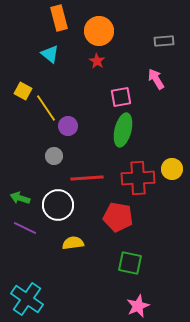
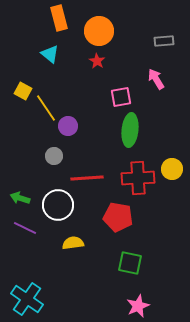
green ellipse: moved 7 px right; rotated 8 degrees counterclockwise
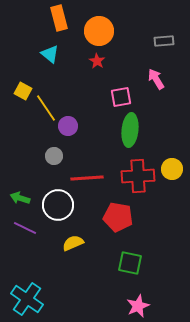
red cross: moved 2 px up
yellow semicircle: rotated 15 degrees counterclockwise
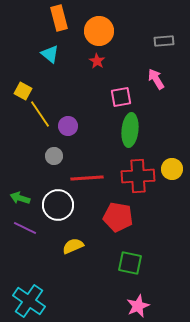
yellow line: moved 6 px left, 6 px down
yellow semicircle: moved 3 px down
cyan cross: moved 2 px right, 2 px down
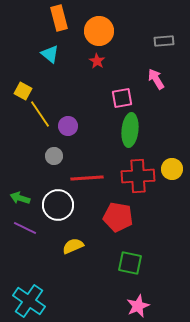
pink square: moved 1 px right, 1 px down
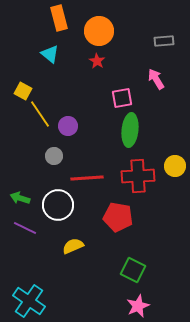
yellow circle: moved 3 px right, 3 px up
green square: moved 3 px right, 7 px down; rotated 15 degrees clockwise
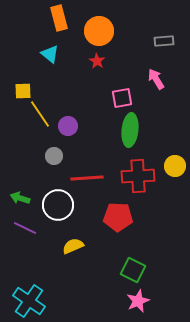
yellow square: rotated 30 degrees counterclockwise
red pentagon: rotated 8 degrees counterclockwise
pink star: moved 5 px up
